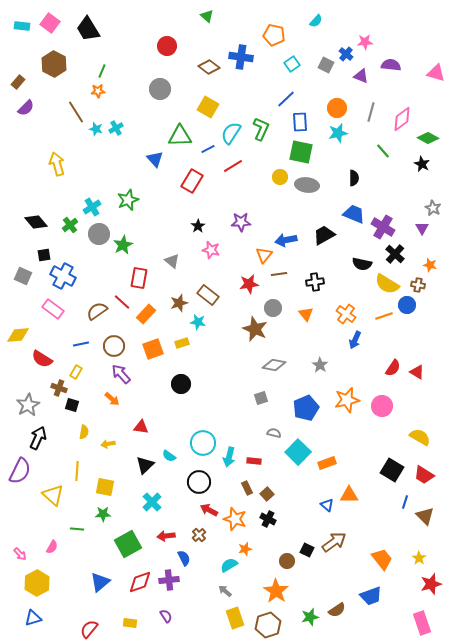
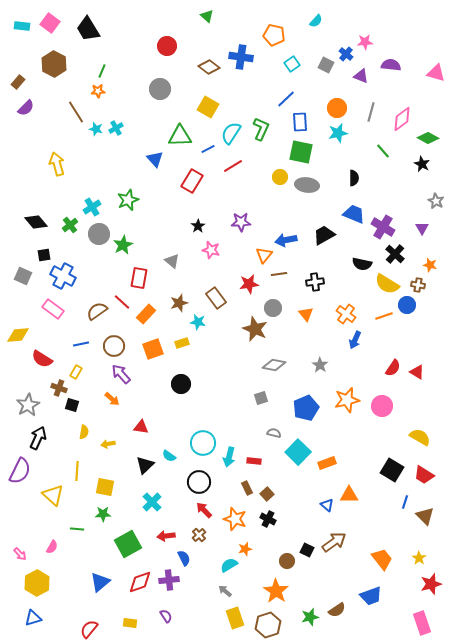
gray star at (433, 208): moved 3 px right, 7 px up
brown rectangle at (208, 295): moved 8 px right, 3 px down; rotated 15 degrees clockwise
red arrow at (209, 510): moved 5 px left; rotated 18 degrees clockwise
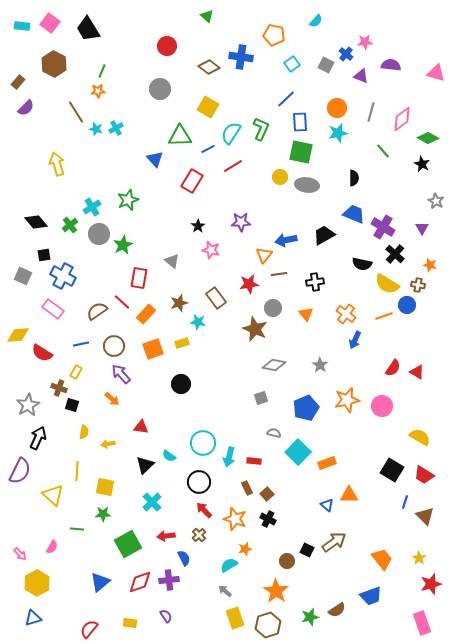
red semicircle at (42, 359): moved 6 px up
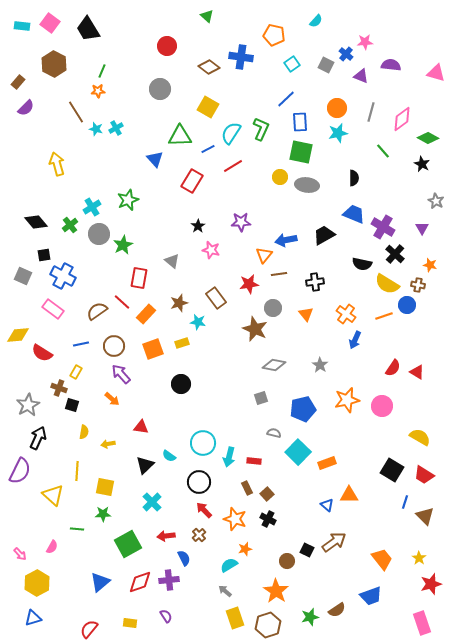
blue pentagon at (306, 408): moved 3 px left, 1 px down; rotated 10 degrees clockwise
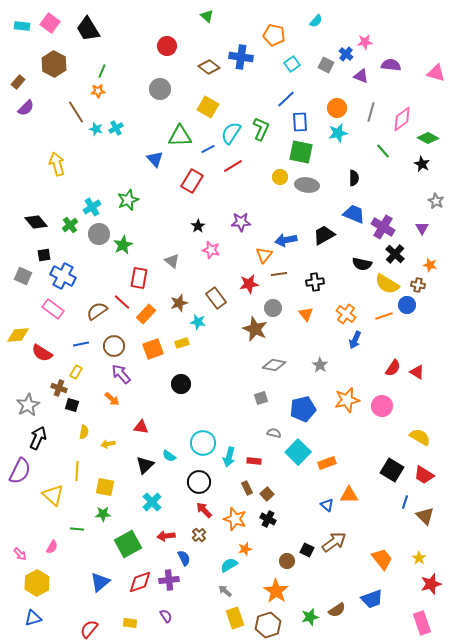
blue trapezoid at (371, 596): moved 1 px right, 3 px down
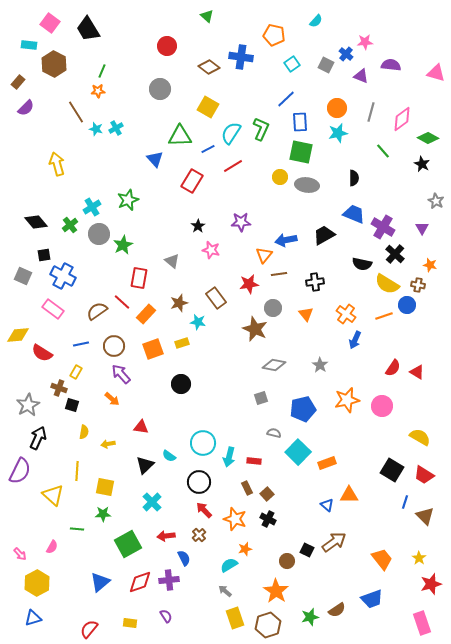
cyan rectangle at (22, 26): moved 7 px right, 19 px down
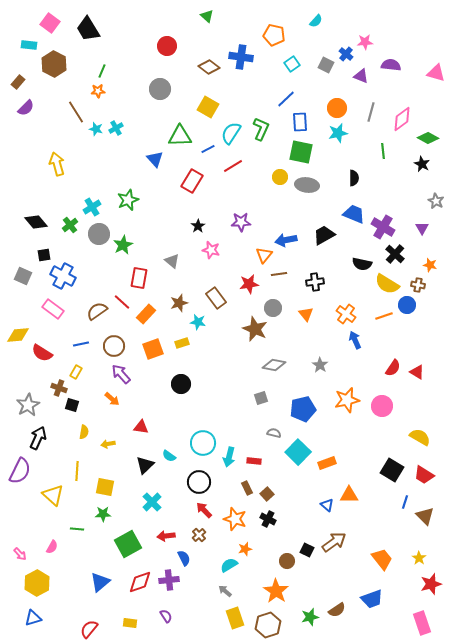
green line at (383, 151): rotated 35 degrees clockwise
blue arrow at (355, 340): rotated 132 degrees clockwise
